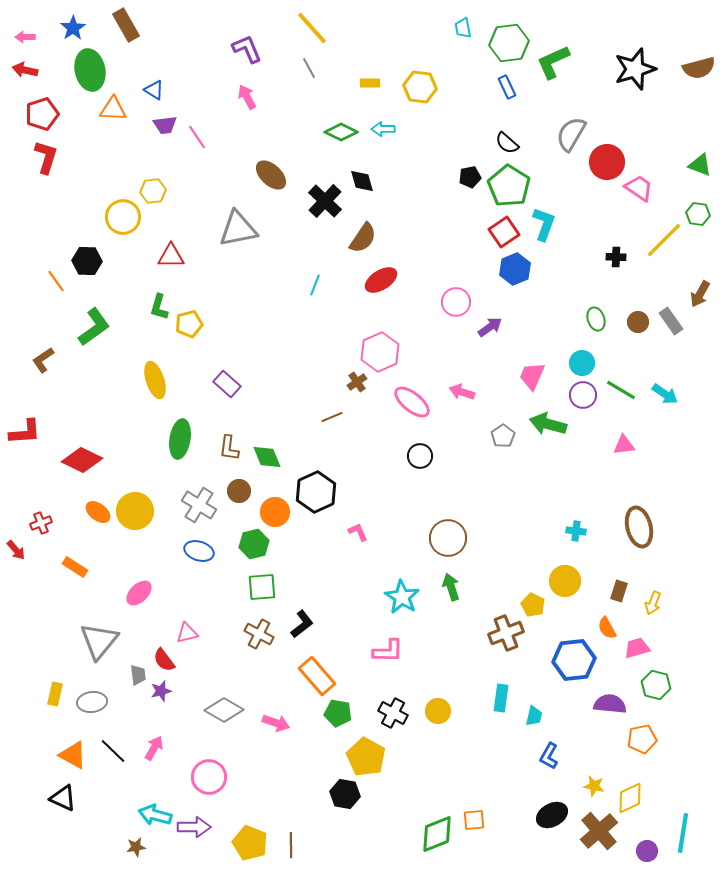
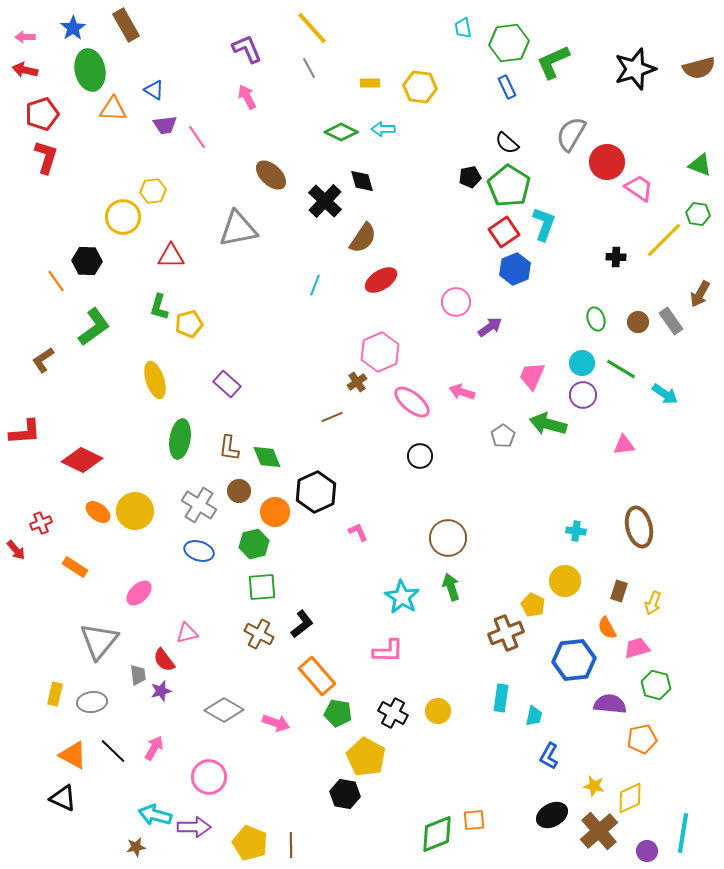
green line at (621, 390): moved 21 px up
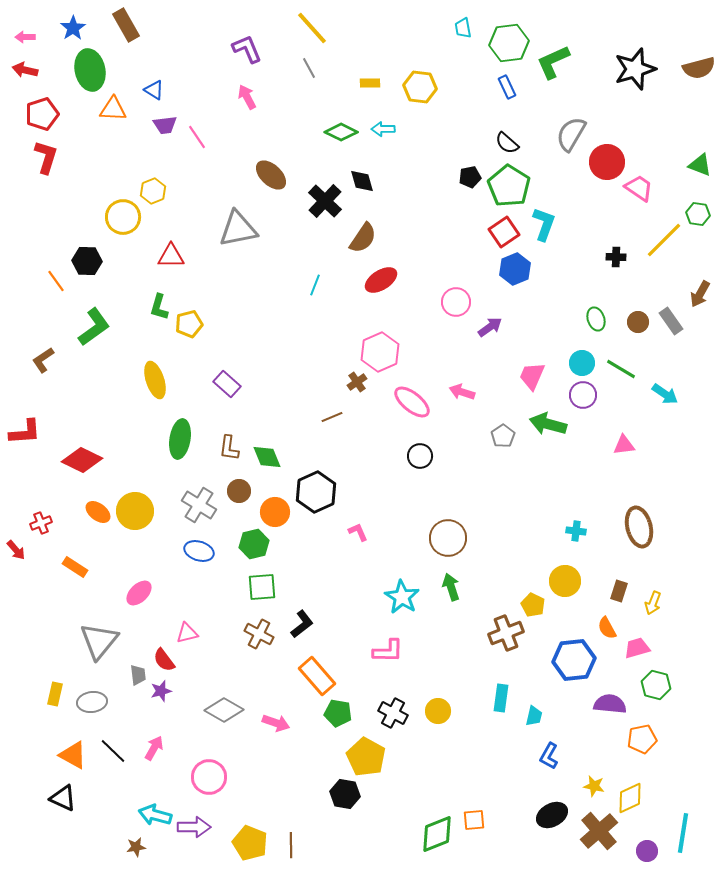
yellow hexagon at (153, 191): rotated 15 degrees counterclockwise
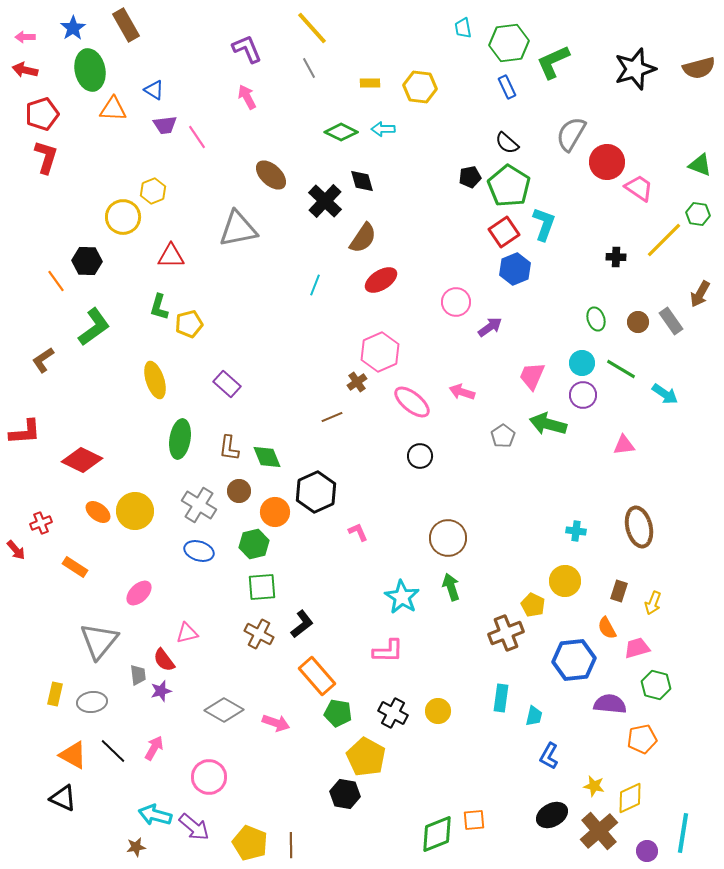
purple arrow at (194, 827): rotated 40 degrees clockwise
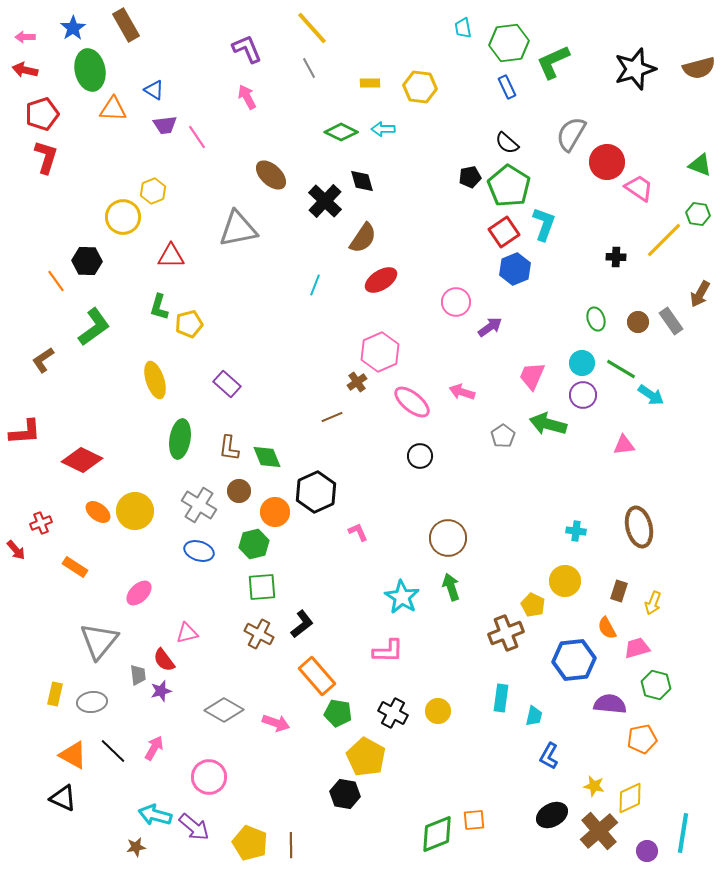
cyan arrow at (665, 394): moved 14 px left, 1 px down
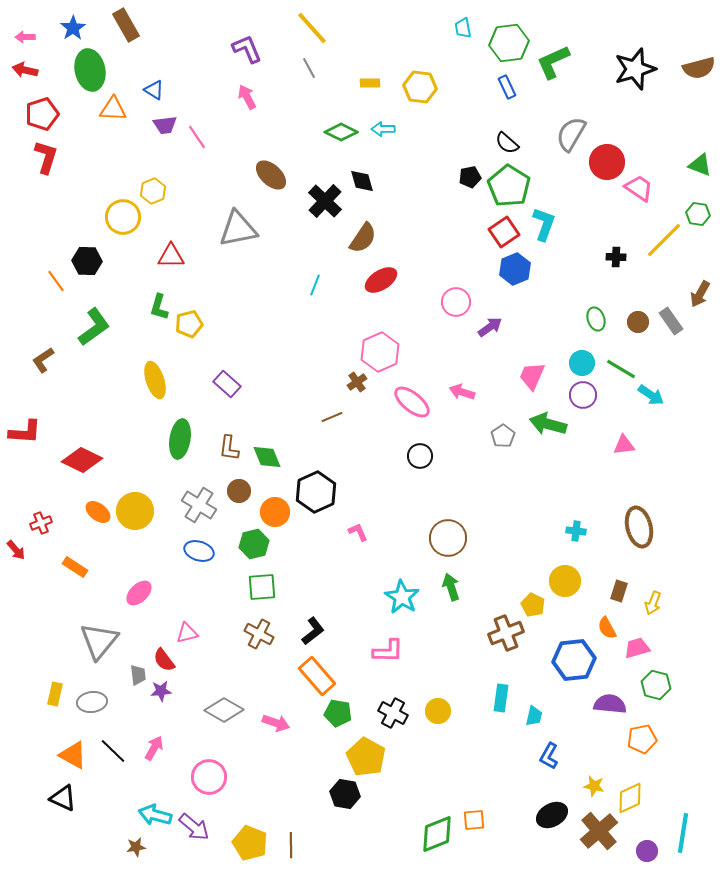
red L-shape at (25, 432): rotated 8 degrees clockwise
black L-shape at (302, 624): moved 11 px right, 7 px down
purple star at (161, 691): rotated 10 degrees clockwise
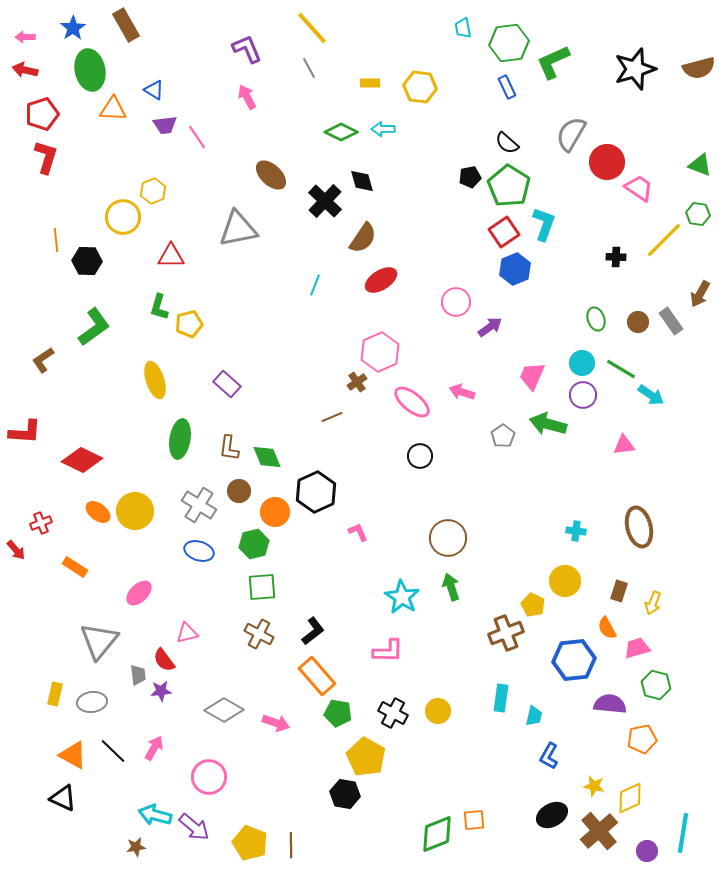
orange line at (56, 281): moved 41 px up; rotated 30 degrees clockwise
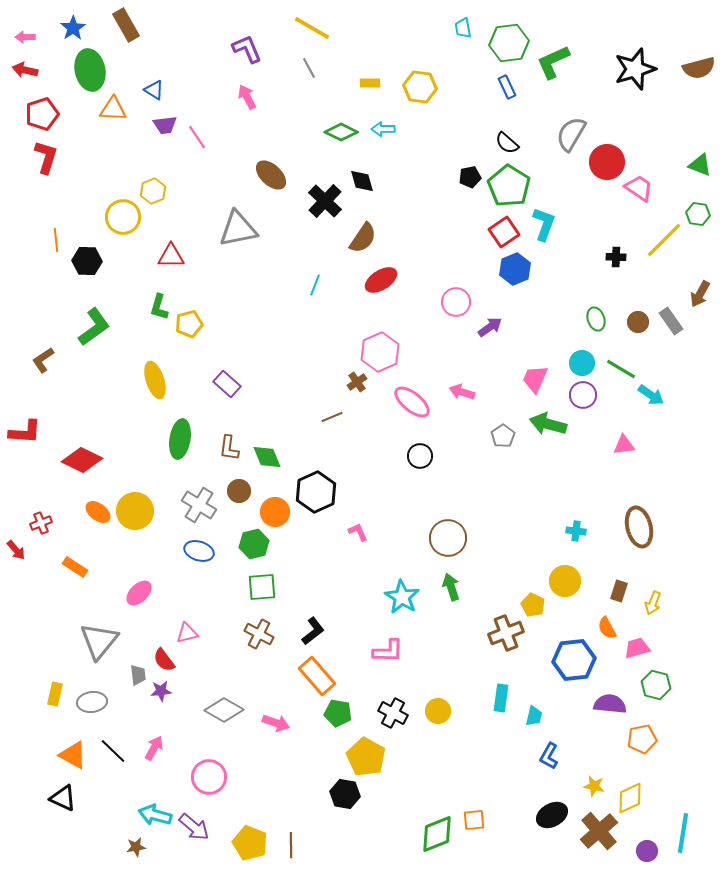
yellow line at (312, 28): rotated 18 degrees counterclockwise
pink trapezoid at (532, 376): moved 3 px right, 3 px down
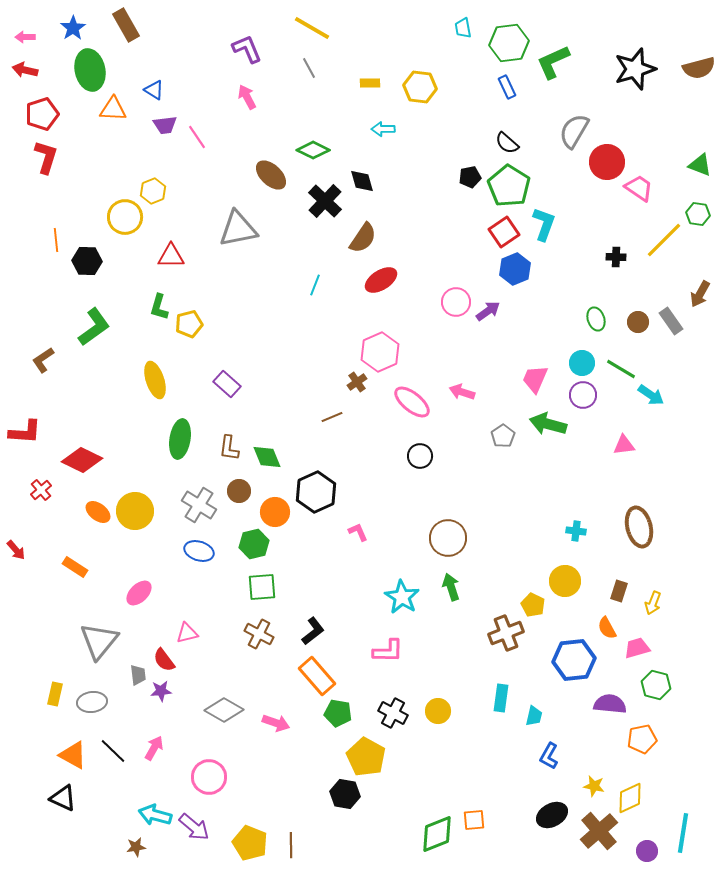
green diamond at (341, 132): moved 28 px left, 18 px down
gray semicircle at (571, 134): moved 3 px right, 3 px up
yellow circle at (123, 217): moved 2 px right
purple arrow at (490, 327): moved 2 px left, 16 px up
red cross at (41, 523): moved 33 px up; rotated 20 degrees counterclockwise
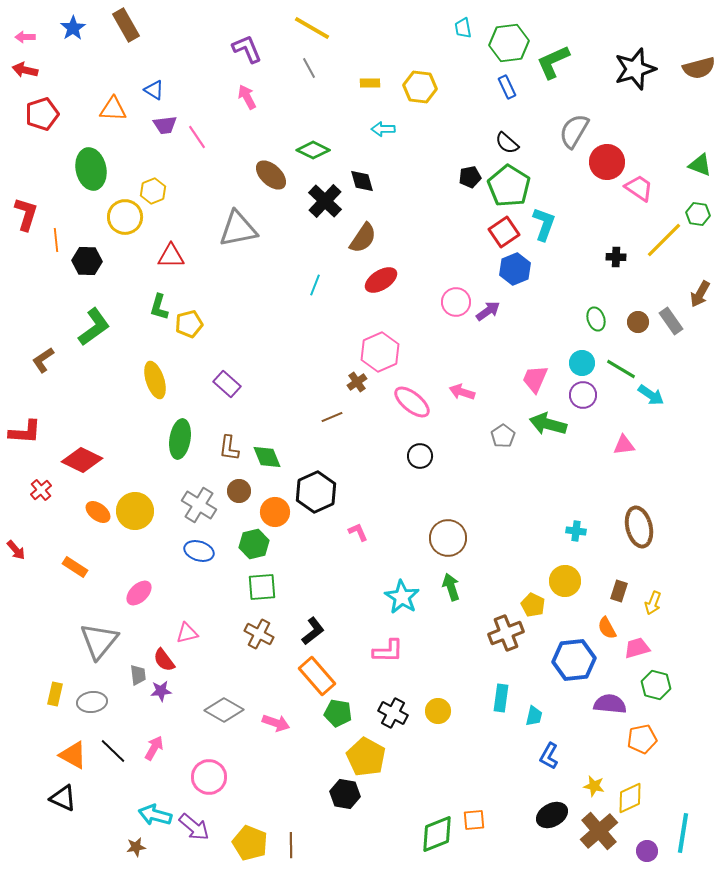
green ellipse at (90, 70): moved 1 px right, 99 px down
red L-shape at (46, 157): moved 20 px left, 57 px down
